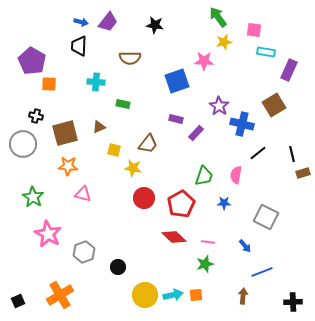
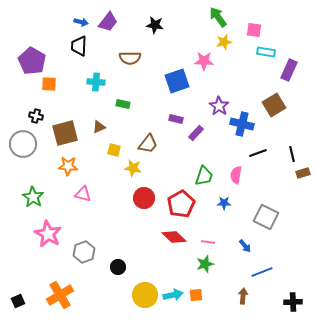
black line at (258, 153): rotated 18 degrees clockwise
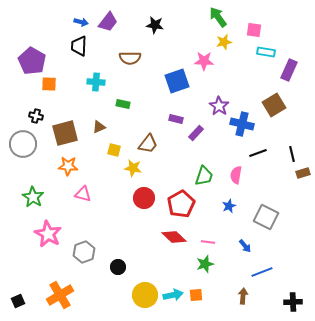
blue star at (224, 203): moved 5 px right, 3 px down; rotated 24 degrees counterclockwise
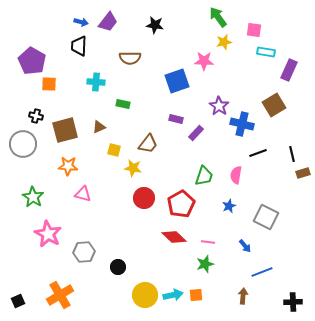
brown square at (65, 133): moved 3 px up
gray hexagon at (84, 252): rotated 15 degrees clockwise
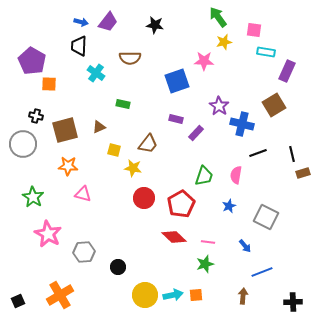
purple rectangle at (289, 70): moved 2 px left, 1 px down
cyan cross at (96, 82): moved 9 px up; rotated 30 degrees clockwise
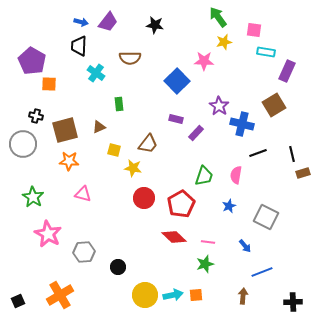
blue square at (177, 81): rotated 25 degrees counterclockwise
green rectangle at (123, 104): moved 4 px left; rotated 72 degrees clockwise
orange star at (68, 166): moved 1 px right, 5 px up
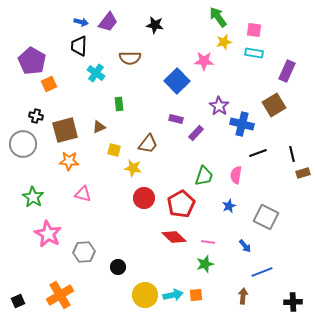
cyan rectangle at (266, 52): moved 12 px left, 1 px down
orange square at (49, 84): rotated 28 degrees counterclockwise
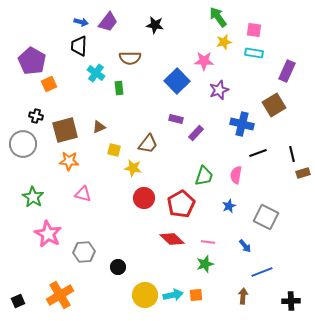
green rectangle at (119, 104): moved 16 px up
purple star at (219, 106): moved 16 px up; rotated 18 degrees clockwise
red diamond at (174, 237): moved 2 px left, 2 px down
black cross at (293, 302): moved 2 px left, 1 px up
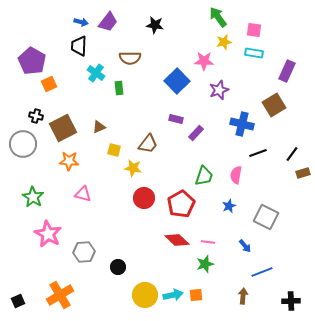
brown square at (65, 130): moved 2 px left, 2 px up; rotated 12 degrees counterclockwise
black line at (292, 154): rotated 49 degrees clockwise
red diamond at (172, 239): moved 5 px right, 1 px down
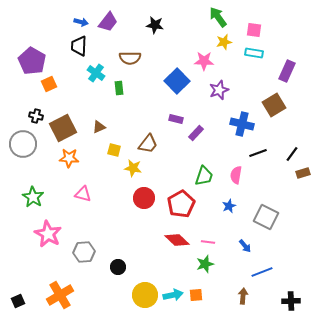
orange star at (69, 161): moved 3 px up
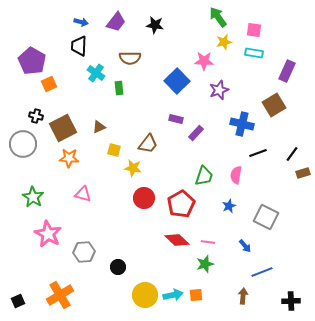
purple trapezoid at (108, 22): moved 8 px right
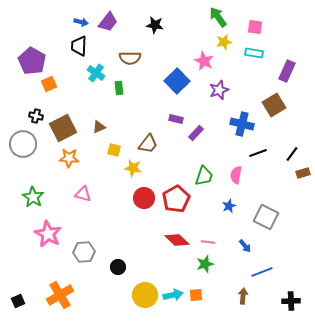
purple trapezoid at (116, 22): moved 8 px left
pink square at (254, 30): moved 1 px right, 3 px up
pink star at (204, 61): rotated 24 degrees clockwise
red pentagon at (181, 204): moved 5 px left, 5 px up
